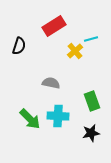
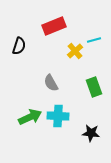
red rectangle: rotated 10 degrees clockwise
cyan line: moved 3 px right, 1 px down
gray semicircle: rotated 132 degrees counterclockwise
green rectangle: moved 2 px right, 14 px up
green arrow: moved 2 px up; rotated 70 degrees counterclockwise
black star: rotated 18 degrees clockwise
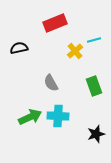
red rectangle: moved 1 px right, 3 px up
black semicircle: moved 2 px down; rotated 120 degrees counterclockwise
green rectangle: moved 1 px up
black star: moved 5 px right, 1 px down; rotated 24 degrees counterclockwise
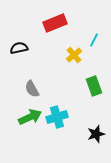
cyan line: rotated 48 degrees counterclockwise
yellow cross: moved 1 px left, 4 px down
gray semicircle: moved 19 px left, 6 px down
cyan cross: moved 1 px left, 1 px down; rotated 20 degrees counterclockwise
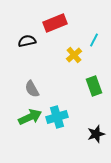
black semicircle: moved 8 px right, 7 px up
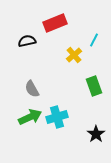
black star: rotated 18 degrees counterclockwise
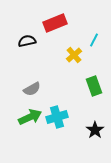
gray semicircle: rotated 90 degrees counterclockwise
black star: moved 1 px left, 4 px up
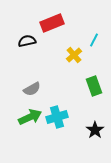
red rectangle: moved 3 px left
